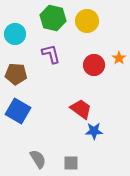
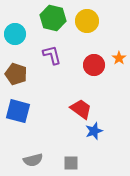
purple L-shape: moved 1 px right, 1 px down
brown pentagon: rotated 15 degrees clockwise
blue square: rotated 15 degrees counterclockwise
blue star: rotated 18 degrees counterclockwise
gray semicircle: moved 5 px left, 1 px down; rotated 108 degrees clockwise
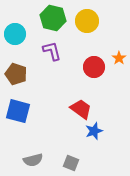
purple L-shape: moved 4 px up
red circle: moved 2 px down
gray square: rotated 21 degrees clockwise
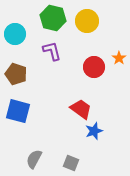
gray semicircle: moved 1 px right, 1 px up; rotated 132 degrees clockwise
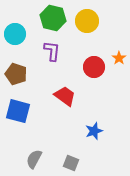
purple L-shape: rotated 20 degrees clockwise
red trapezoid: moved 16 px left, 13 px up
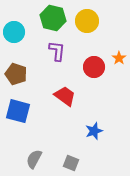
cyan circle: moved 1 px left, 2 px up
purple L-shape: moved 5 px right
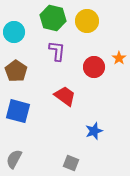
brown pentagon: moved 3 px up; rotated 15 degrees clockwise
gray semicircle: moved 20 px left
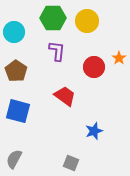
green hexagon: rotated 15 degrees counterclockwise
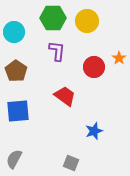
blue square: rotated 20 degrees counterclockwise
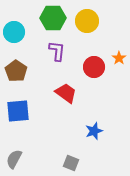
red trapezoid: moved 1 px right, 3 px up
